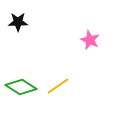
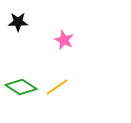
pink star: moved 26 px left
yellow line: moved 1 px left, 1 px down
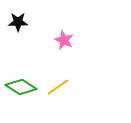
yellow line: moved 1 px right
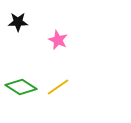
pink star: moved 6 px left
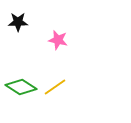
pink star: rotated 12 degrees counterclockwise
yellow line: moved 3 px left
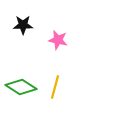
black star: moved 5 px right, 3 px down
yellow line: rotated 40 degrees counterclockwise
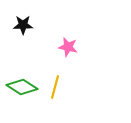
pink star: moved 10 px right, 7 px down
green diamond: moved 1 px right
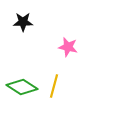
black star: moved 3 px up
yellow line: moved 1 px left, 1 px up
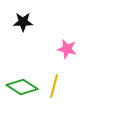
pink star: moved 1 px left, 2 px down
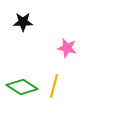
pink star: moved 1 px up
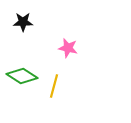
pink star: moved 1 px right
green diamond: moved 11 px up
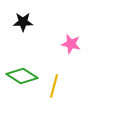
pink star: moved 3 px right, 4 px up
